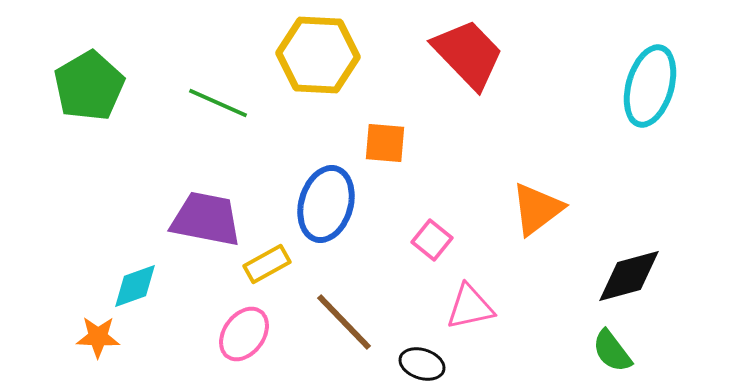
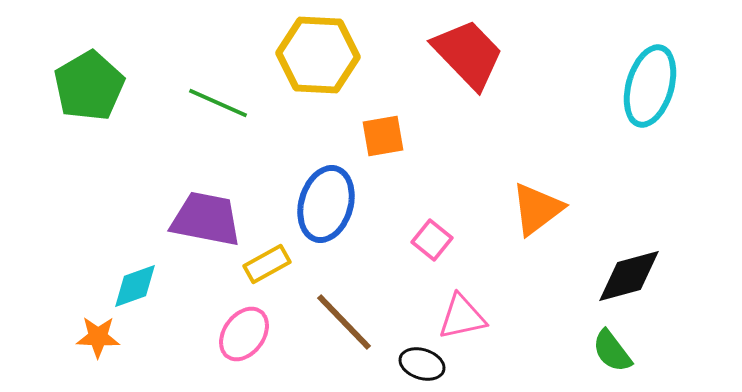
orange square: moved 2 px left, 7 px up; rotated 15 degrees counterclockwise
pink triangle: moved 8 px left, 10 px down
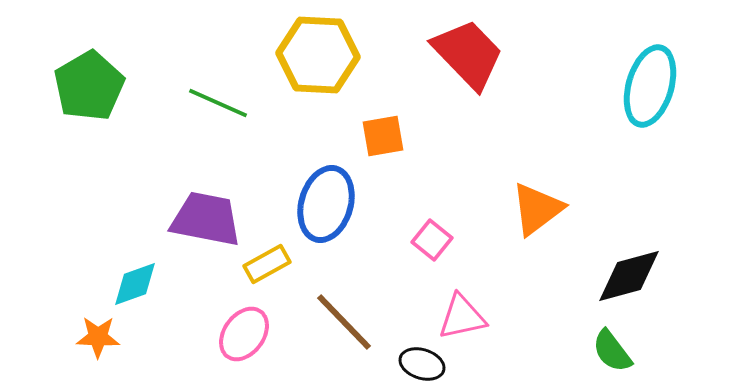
cyan diamond: moved 2 px up
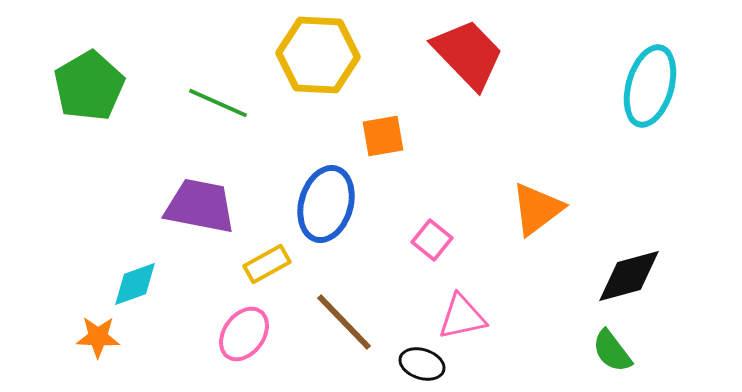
purple trapezoid: moved 6 px left, 13 px up
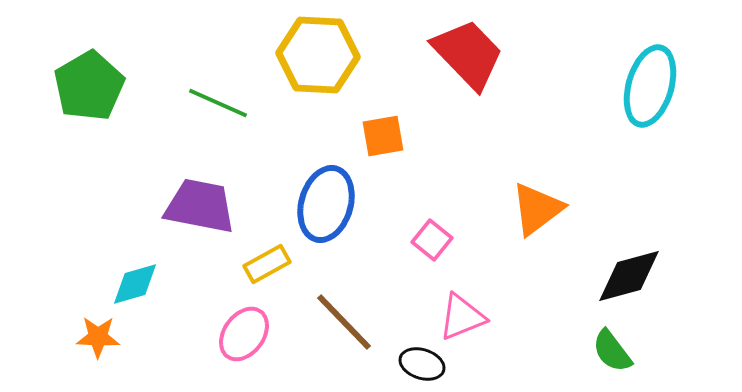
cyan diamond: rotated 4 degrees clockwise
pink triangle: rotated 10 degrees counterclockwise
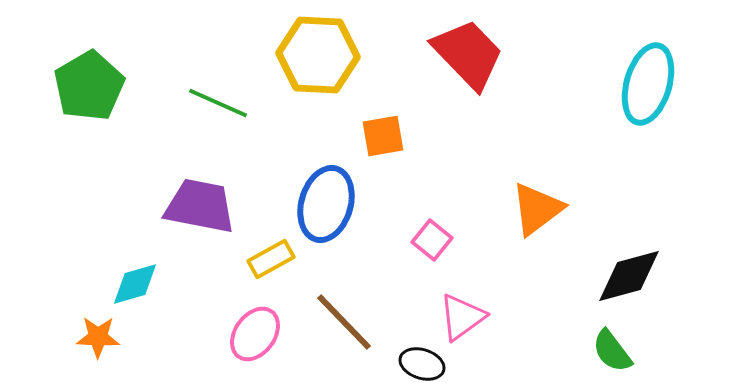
cyan ellipse: moved 2 px left, 2 px up
yellow rectangle: moved 4 px right, 5 px up
pink triangle: rotated 14 degrees counterclockwise
pink ellipse: moved 11 px right
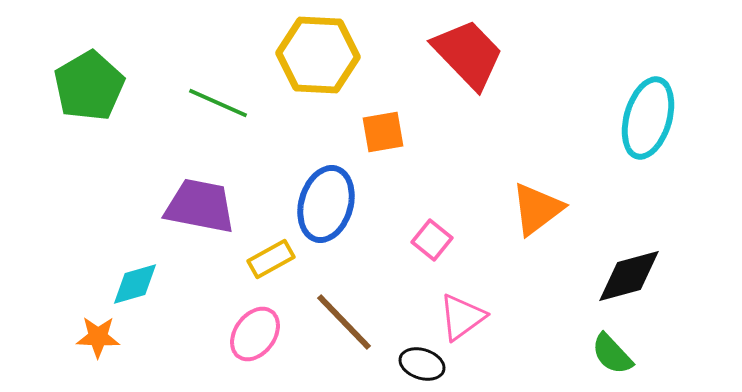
cyan ellipse: moved 34 px down
orange square: moved 4 px up
green semicircle: moved 3 px down; rotated 6 degrees counterclockwise
